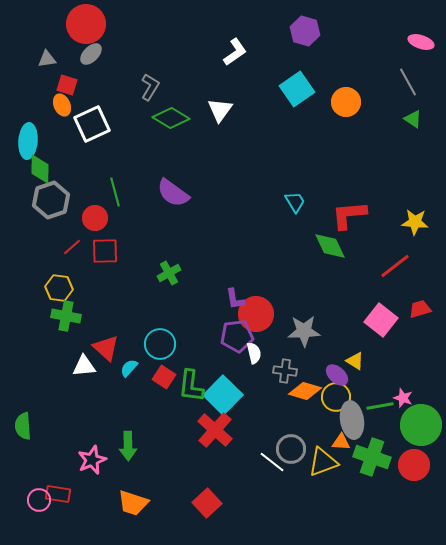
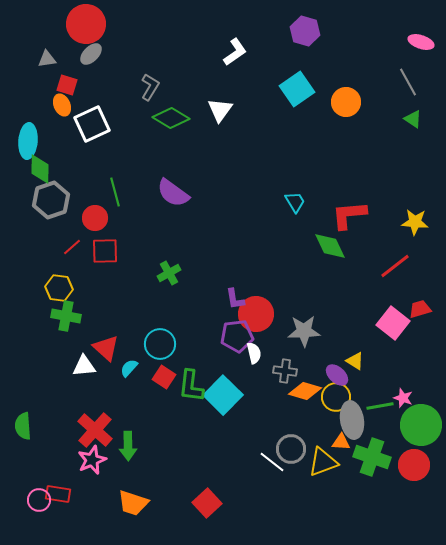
pink square at (381, 320): moved 12 px right, 3 px down
red cross at (215, 430): moved 120 px left
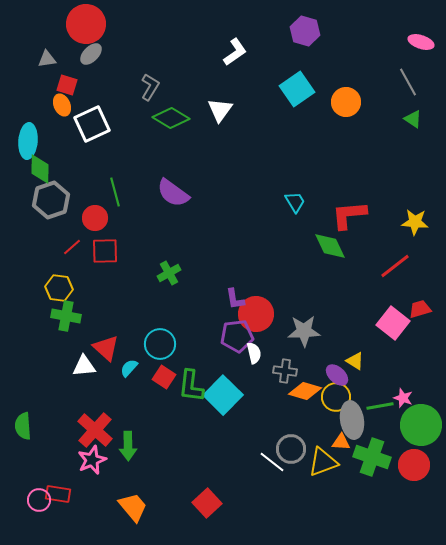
orange trapezoid at (133, 503): moved 4 px down; rotated 148 degrees counterclockwise
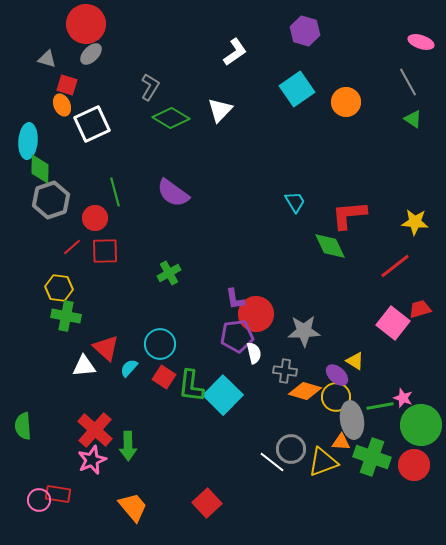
gray triangle at (47, 59): rotated 24 degrees clockwise
white triangle at (220, 110): rotated 8 degrees clockwise
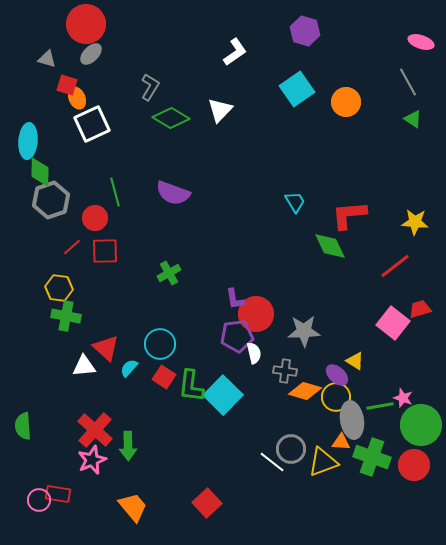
orange ellipse at (62, 105): moved 15 px right, 7 px up
green diamond at (40, 169): moved 3 px down
purple semicircle at (173, 193): rotated 16 degrees counterclockwise
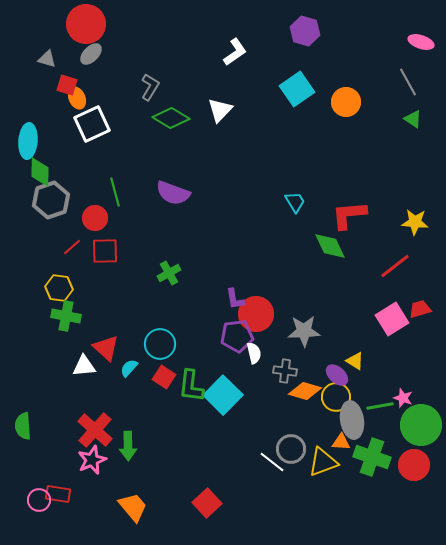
pink square at (393, 323): moved 1 px left, 4 px up; rotated 20 degrees clockwise
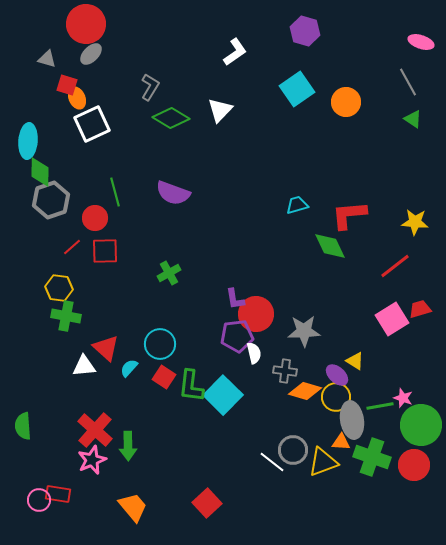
cyan trapezoid at (295, 202): moved 2 px right, 3 px down; rotated 75 degrees counterclockwise
gray circle at (291, 449): moved 2 px right, 1 px down
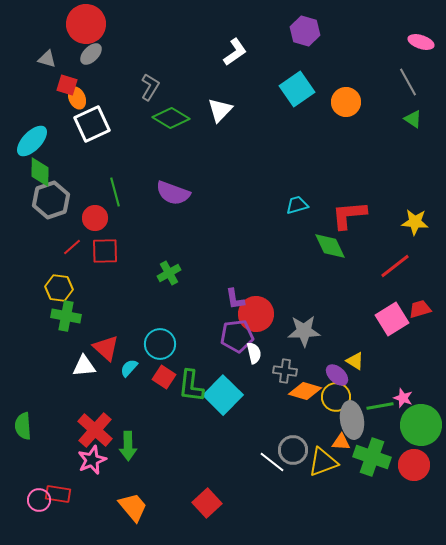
cyan ellipse at (28, 141): moved 4 px right; rotated 40 degrees clockwise
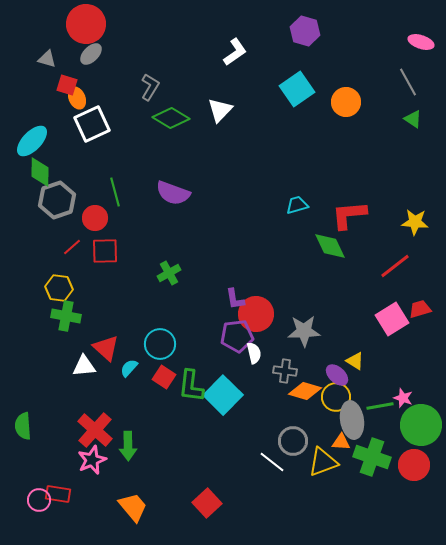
gray hexagon at (51, 200): moved 6 px right
gray circle at (293, 450): moved 9 px up
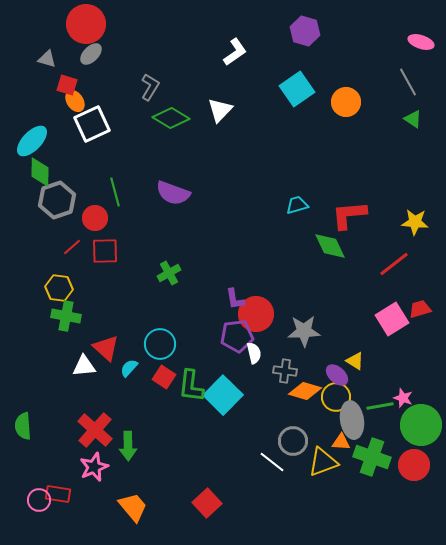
orange ellipse at (77, 98): moved 2 px left, 3 px down; rotated 10 degrees counterclockwise
red line at (395, 266): moved 1 px left, 2 px up
pink star at (92, 460): moved 2 px right, 7 px down
